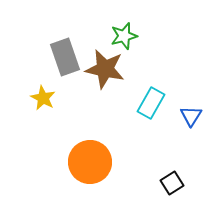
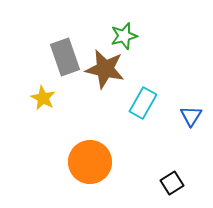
cyan rectangle: moved 8 px left
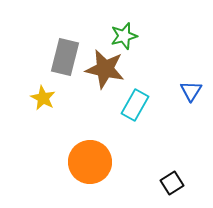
gray rectangle: rotated 33 degrees clockwise
cyan rectangle: moved 8 px left, 2 px down
blue triangle: moved 25 px up
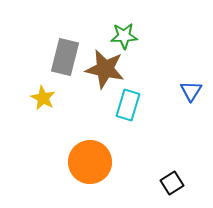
green star: rotated 12 degrees clockwise
cyan rectangle: moved 7 px left; rotated 12 degrees counterclockwise
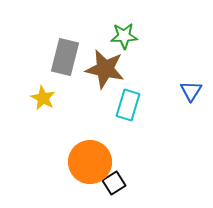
black square: moved 58 px left
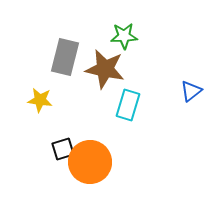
blue triangle: rotated 20 degrees clockwise
yellow star: moved 3 px left, 2 px down; rotated 20 degrees counterclockwise
black square: moved 51 px left, 34 px up; rotated 15 degrees clockwise
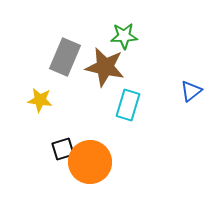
gray rectangle: rotated 9 degrees clockwise
brown star: moved 2 px up
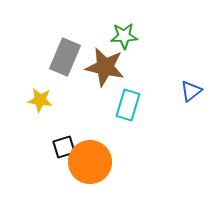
black square: moved 1 px right, 2 px up
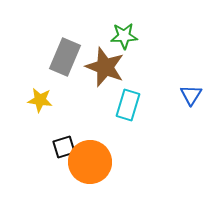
brown star: rotated 9 degrees clockwise
blue triangle: moved 4 px down; rotated 20 degrees counterclockwise
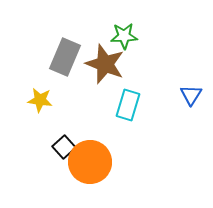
brown star: moved 3 px up
black square: rotated 25 degrees counterclockwise
